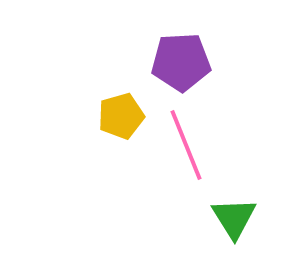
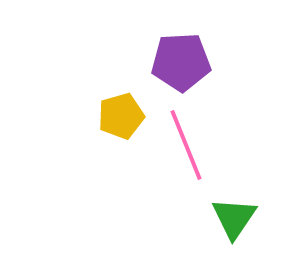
green triangle: rotated 6 degrees clockwise
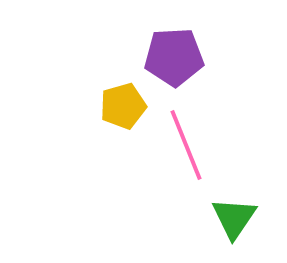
purple pentagon: moved 7 px left, 5 px up
yellow pentagon: moved 2 px right, 10 px up
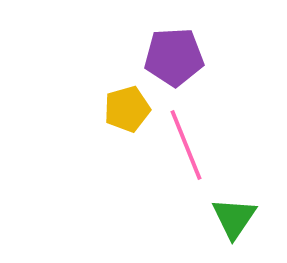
yellow pentagon: moved 4 px right, 3 px down
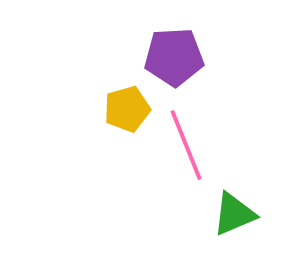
green triangle: moved 4 px up; rotated 33 degrees clockwise
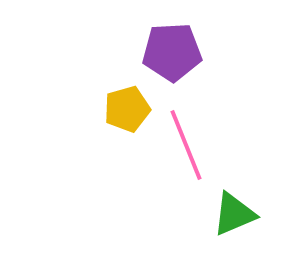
purple pentagon: moved 2 px left, 5 px up
